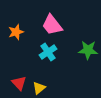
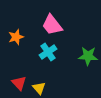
orange star: moved 5 px down
green star: moved 6 px down
yellow triangle: rotated 32 degrees counterclockwise
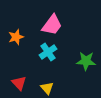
pink trapezoid: rotated 105 degrees counterclockwise
green star: moved 2 px left, 5 px down
yellow triangle: moved 8 px right
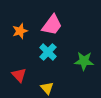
orange star: moved 4 px right, 6 px up
cyan cross: rotated 12 degrees counterclockwise
green star: moved 2 px left
red triangle: moved 8 px up
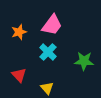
orange star: moved 1 px left, 1 px down
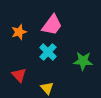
green star: moved 1 px left
